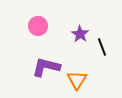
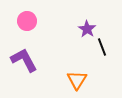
pink circle: moved 11 px left, 5 px up
purple star: moved 7 px right, 5 px up
purple L-shape: moved 22 px left, 7 px up; rotated 48 degrees clockwise
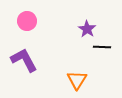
black line: rotated 66 degrees counterclockwise
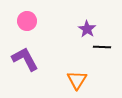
purple L-shape: moved 1 px right, 1 px up
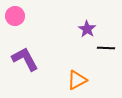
pink circle: moved 12 px left, 5 px up
black line: moved 4 px right, 1 px down
orange triangle: rotated 30 degrees clockwise
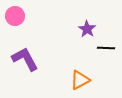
orange triangle: moved 3 px right
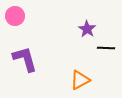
purple L-shape: rotated 12 degrees clockwise
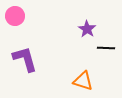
orange triangle: moved 3 px right, 1 px down; rotated 45 degrees clockwise
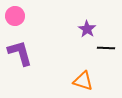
purple L-shape: moved 5 px left, 6 px up
